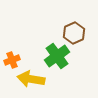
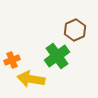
brown hexagon: moved 1 px right, 3 px up
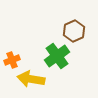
brown hexagon: moved 1 px left, 1 px down
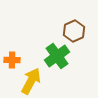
orange cross: rotated 21 degrees clockwise
yellow arrow: moved 2 px down; rotated 108 degrees clockwise
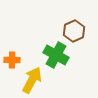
green cross: moved 1 px left, 1 px up; rotated 25 degrees counterclockwise
yellow arrow: moved 1 px right, 1 px up
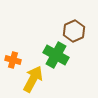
orange cross: moved 1 px right; rotated 14 degrees clockwise
yellow arrow: moved 1 px right, 1 px up
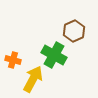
green cross: moved 2 px left
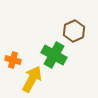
yellow arrow: moved 1 px left
